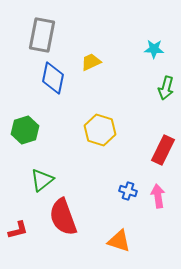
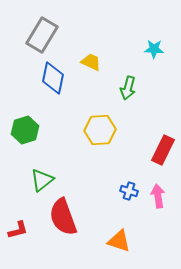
gray rectangle: rotated 20 degrees clockwise
yellow trapezoid: rotated 50 degrees clockwise
green arrow: moved 38 px left
yellow hexagon: rotated 20 degrees counterclockwise
blue cross: moved 1 px right
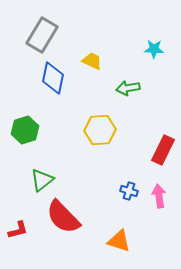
yellow trapezoid: moved 1 px right, 1 px up
green arrow: rotated 65 degrees clockwise
pink arrow: moved 1 px right
red semicircle: rotated 24 degrees counterclockwise
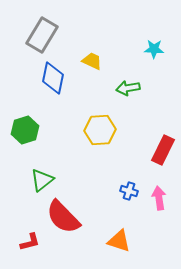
pink arrow: moved 2 px down
red L-shape: moved 12 px right, 12 px down
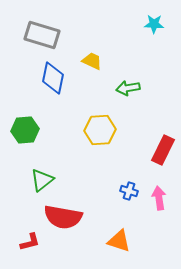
gray rectangle: rotated 76 degrees clockwise
cyan star: moved 25 px up
green hexagon: rotated 12 degrees clockwise
red semicircle: rotated 36 degrees counterclockwise
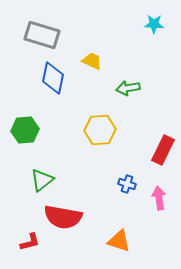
blue cross: moved 2 px left, 7 px up
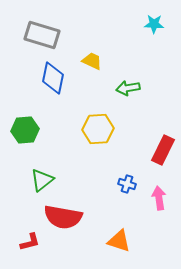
yellow hexagon: moved 2 px left, 1 px up
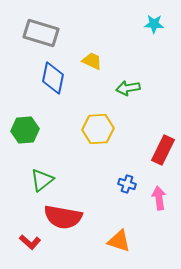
gray rectangle: moved 1 px left, 2 px up
red L-shape: rotated 55 degrees clockwise
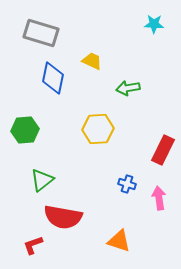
red L-shape: moved 3 px right, 3 px down; rotated 120 degrees clockwise
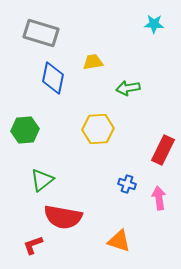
yellow trapezoid: moved 1 px right, 1 px down; rotated 35 degrees counterclockwise
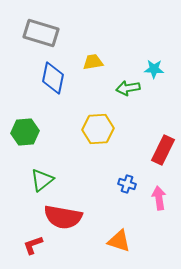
cyan star: moved 45 px down
green hexagon: moved 2 px down
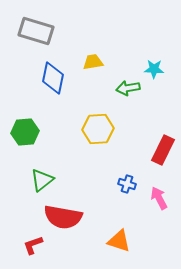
gray rectangle: moved 5 px left, 2 px up
pink arrow: rotated 20 degrees counterclockwise
